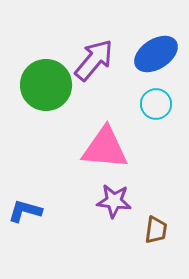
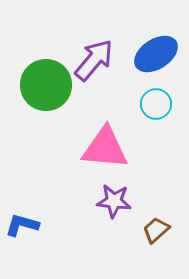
blue L-shape: moved 3 px left, 14 px down
brown trapezoid: rotated 140 degrees counterclockwise
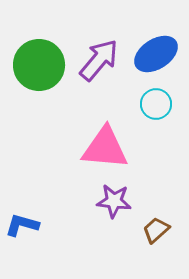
purple arrow: moved 5 px right
green circle: moved 7 px left, 20 px up
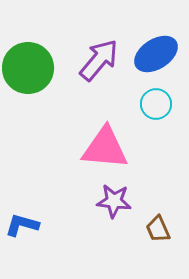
green circle: moved 11 px left, 3 px down
brown trapezoid: moved 2 px right, 1 px up; rotated 72 degrees counterclockwise
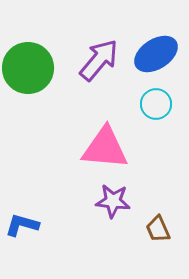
purple star: moved 1 px left
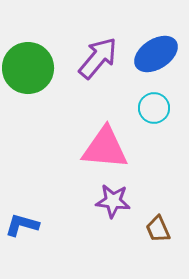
purple arrow: moved 1 px left, 2 px up
cyan circle: moved 2 px left, 4 px down
